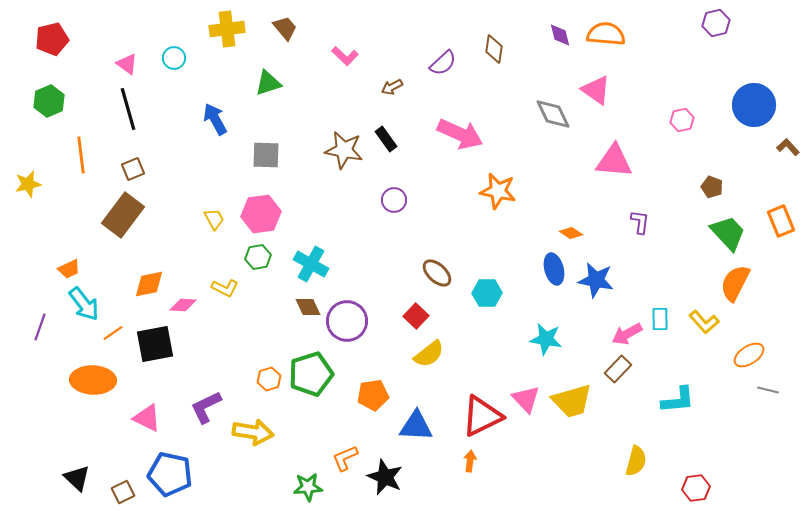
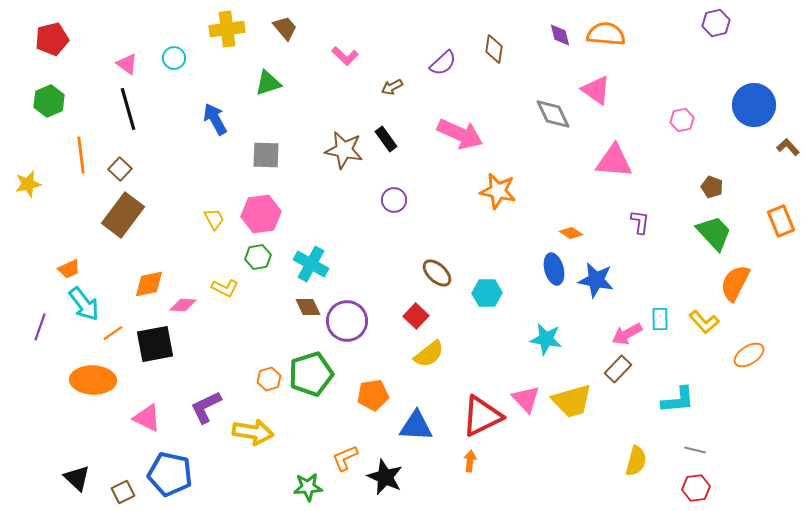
brown square at (133, 169): moved 13 px left; rotated 25 degrees counterclockwise
green trapezoid at (728, 233): moved 14 px left
gray line at (768, 390): moved 73 px left, 60 px down
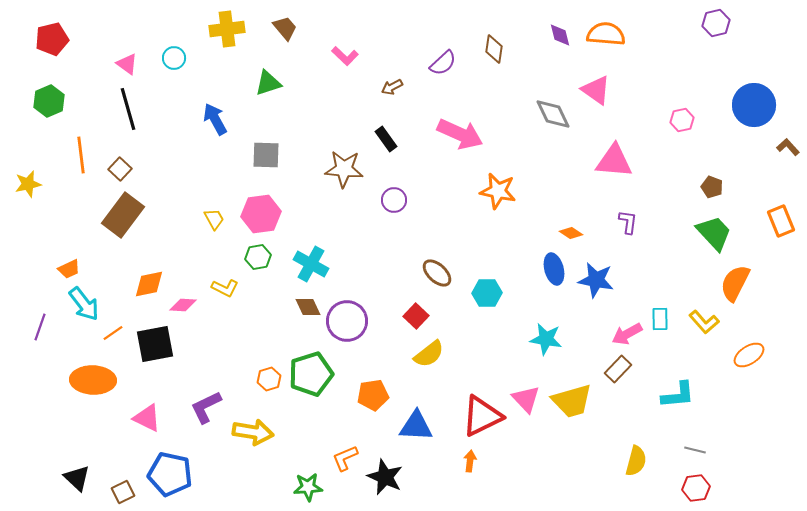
brown star at (344, 150): moved 19 px down; rotated 6 degrees counterclockwise
purple L-shape at (640, 222): moved 12 px left
cyan L-shape at (678, 400): moved 5 px up
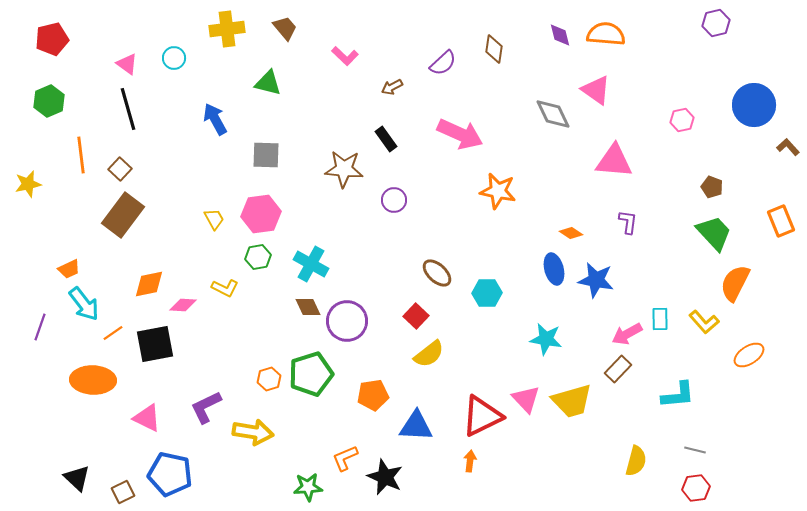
green triangle at (268, 83): rotated 32 degrees clockwise
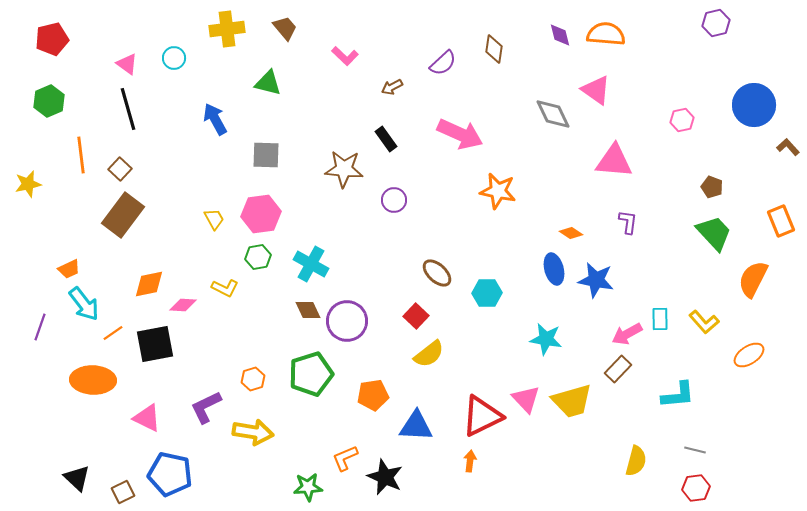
orange semicircle at (735, 283): moved 18 px right, 4 px up
brown diamond at (308, 307): moved 3 px down
orange hexagon at (269, 379): moved 16 px left
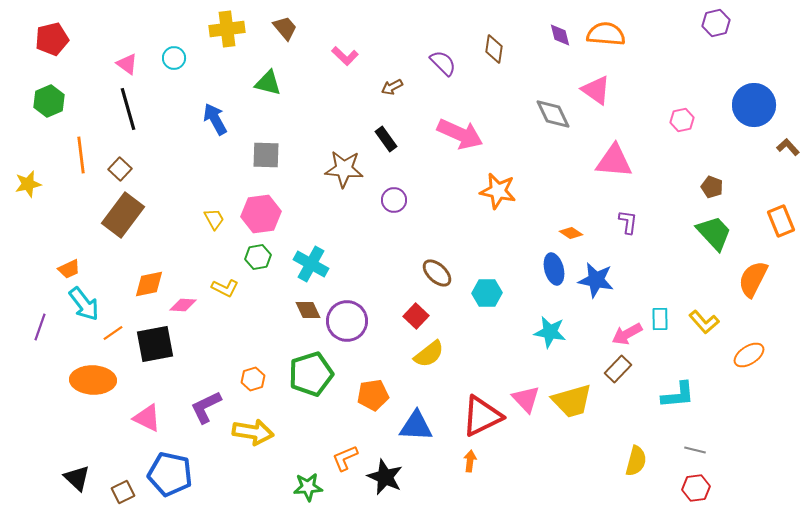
purple semicircle at (443, 63): rotated 92 degrees counterclockwise
cyan star at (546, 339): moved 4 px right, 7 px up
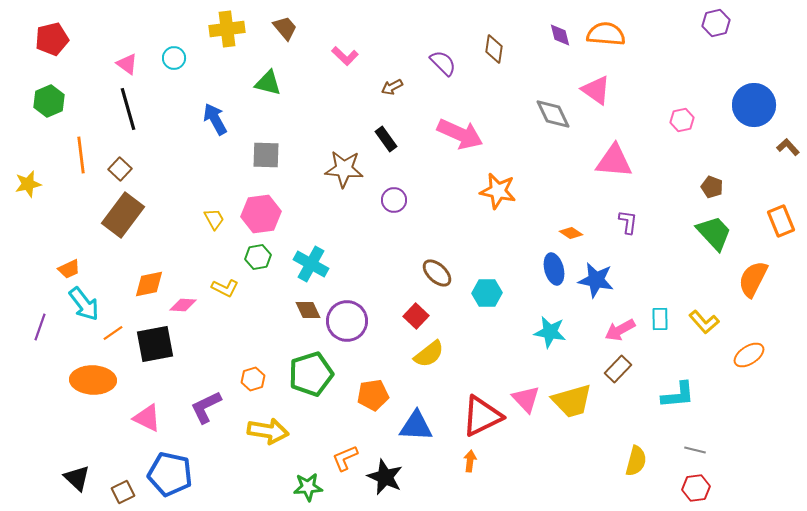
pink arrow at (627, 334): moved 7 px left, 4 px up
yellow arrow at (253, 432): moved 15 px right, 1 px up
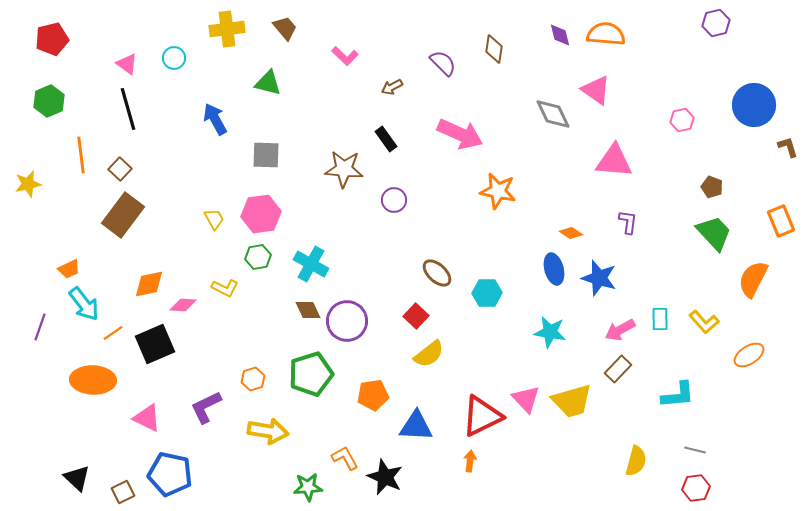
brown L-shape at (788, 147): rotated 25 degrees clockwise
blue star at (596, 280): moved 3 px right, 2 px up; rotated 6 degrees clockwise
black square at (155, 344): rotated 12 degrees counterclockwise
orange L-shape at (345, 458): rotated 84 degrees clockwise
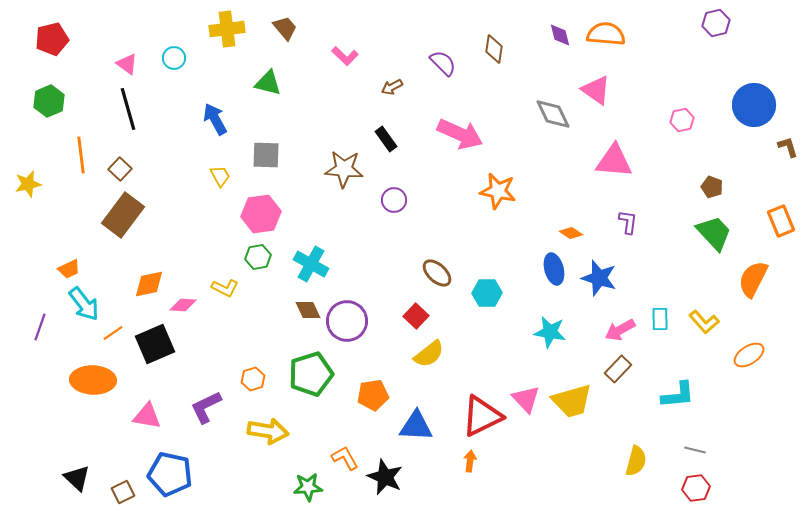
yellow trapezoid at (214, 219): moved 6 px right, 43 px up
pink triangle at (147, 418): moved 2 px up; rotated 16 degrees counterclockwise
